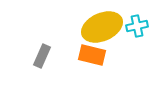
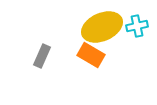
orange rectangle: moved 1 px left; rotated 16 degrees clockwise
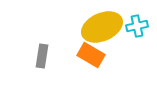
gray rectangle: rotated 15 degrees counterclockwise
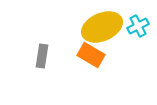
cyan cross: moved 1 px right; rotated 15 degrees counterclockwise
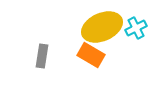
cyan cross: moved 2 px left, 2 px down
